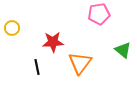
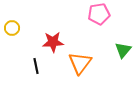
green triangle: rotated 30 degrees clockwise
black line: moved 1 px left, 1 px up
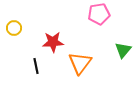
yellow circle: moved 2 px right
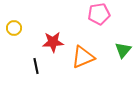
orange triangle: moved 3 px right, 6 px up; rotated 30 degrees clockwise
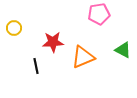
green triangle: rotated 42 degrees counterclockwise
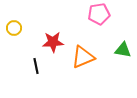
green triangle: rotated 18 degrees counterclockwise
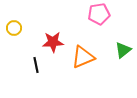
green triangle: rotated 48 degrees counterclockwise
black line: moved 1 px up
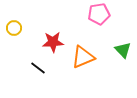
green triangle: rotated 36 degrees counterclockwise
black line: moved 2 px right, 3 px down; rotated 42 degrees counterclockwise
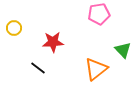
orange triangle: moved 13 px right, 12 px down; rotated 15 degrees counterclockwise
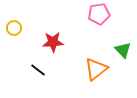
black line: moved 2 px down
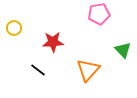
orange triangle: moved 8 px left, 1 px down; rotated 10 degrees counterclockwise
